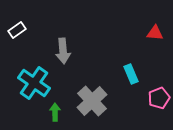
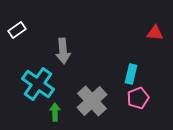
cyan rectangle: rotated 36 degrees clockwise
cyan cross: moved 4 px right, 1 px down
pink pentagon: moved 21 px left
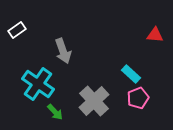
red triangle: moved 2 px down
gray arrow: rotated 15 degrees counterclockwise
cyan rectangle: rotated 60 degrees counterclockwise
gray cross: moved 2 px right
green arrow: rotated 138 degrees clockwise
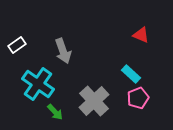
white rectangle: moved 15 px down
red triangle: moved 14 px left; rotated 18 degrees clockwise
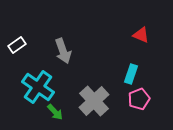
cyan rectangle: rotated 66 degrees clockwise
cyan cross: moved 3 px down
pink pentagon: moved 1 px right, 1 px down
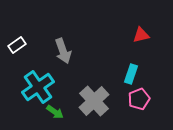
red triangle: rotated 36 degrees counterclockwise
cyan cross: rotated 20 degrees clockwise
green arrow: rotated 12 degrees counterclockwise
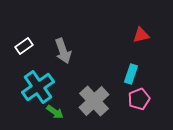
white rectangle: moved 7 px right, 1 px down
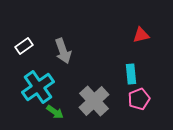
cyan rectangle: rotated 24 degrees counterclockwise
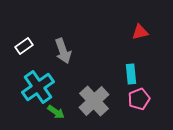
red triangle: moved 1 px left, 3 px up
green arrow: moved 1 px right
